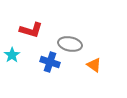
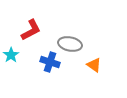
red L-shape: rotated 45 degrees counterclockwise
cyan star: moved 1 px left
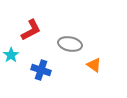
blue cross: moved 9 px left, 8 px down
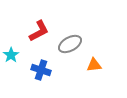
red L-shape: moved 8 px right, 1 px down
gray ellipse: rotated 40 degrees counterclockwise
orange triangle: rotated 42 degrees counterclockwise
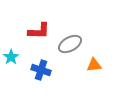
red L-shape: rotated 30 degrees clockwise
cyan star: moved 2 px down
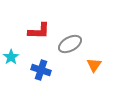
orange triangle: rotated 49 degrees counterclockwise
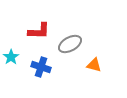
orange triangle: rotated 49 degrees counterclockwise
blue cross: moved 3 px up
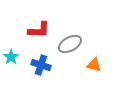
red L-shape: moved 1 px up
blue cross: moved 2 px up
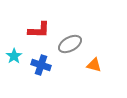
cyan star: moved 3 px right, 1 px up
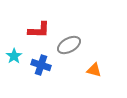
gray ellipse: moved 1 px left, 1 px down
orange triangle: moved 5 px down
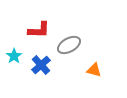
blue cross: rotated 30 degrees clockwise
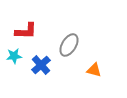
red L-shape: moved 13 px left, 1 px down
gray ellipse: rotated 30 degrees counterclockwise
cyan star: rotated 28 degrees clockwise
